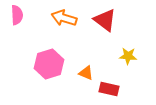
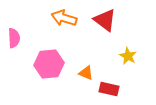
pink semicircle: moved 3 px left, 23 px down
yellow star: rotated 24 degrees clockwise
pink hexagon: rotated 12 degrees clockwise
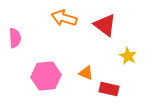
red triangle: moved 5 px down
pink semicircle: moved 1 px right
pink hexagon: moved 3 px left, 12 px down
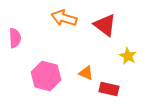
pink hexagon: rotated 20 degrees clockwise
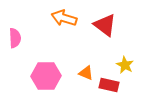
yellow star: moved 3 px left, 9 px down
pink hexagon: rotated 16 degrees counterclockwise
red rectangle: moved 4 px up
